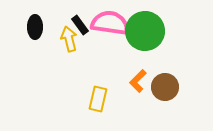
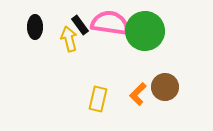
orange L-shape: moved 13 px down
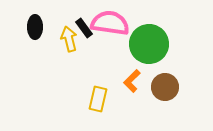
black rectangle: moved 4 px right, 3 px down
green circle: moved 4 px right, 13 px down
orange L-shape: moved 6 px left, 13 px up
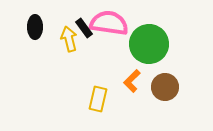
pink semicircle: moved 1 px left
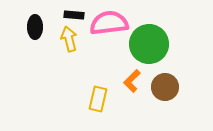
pink semicircle: rotated 15 degrees counterclockwise
black rectangle: moved 10 px left, 13 px up; rotated 48 degrees counterclockwise
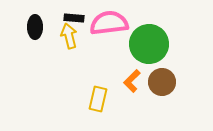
black rectangle: moved 3 px down
yellow arrow: moved 3 px up
brown circle: moved 3 px left, 5 px up
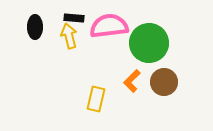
pink semicircle: moved 3 px down
green circle: moved 1 px up
brown circle: moved 2 px right
yellow rectangle: moved 2 px left
